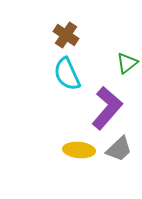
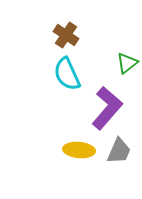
gray trapezoid: moved 2 px down; rotated 24 degrees counterclockwise
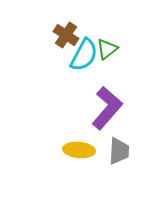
green triangle: moved 20 px left, 14 px up
cyan semicircle: moved 17 px right, 19 px up; rotated 128 degrees counterclockwise
gray trapezoid: rotated 20 degrees counterclockwise
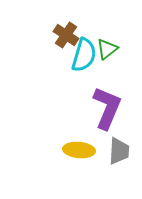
cyan semicircle: rotated 12 degrees counterclockwise
purple L-shape: rotated 18 degrees counterclockwise
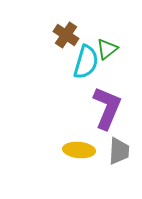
cyan semicircle: moved 2 px right, 7 px down
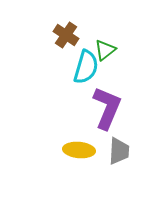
green triangle: moved 2 px left, 1 px down
cyan semicircle: moved 5 px down
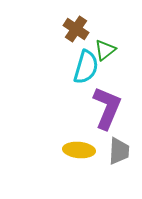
brown cross: moved 10 px right, 6 px up
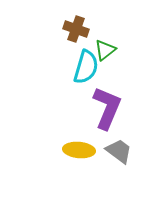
brown cross: rotated 15 degrees counterclockwise
gray trapezoid: rotated 56 degrees counterclockwise
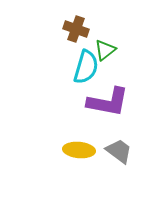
purple L-shape: moved 1 px right, 6 px up; rotated 78 degrees clockwise
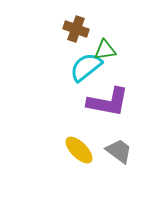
green triangle: rotated 30 degrees clockwise
cyan semicircle: rotated 144 degrees counterclockwise
yellow ellipse: rotated 40 degrees clockwise
